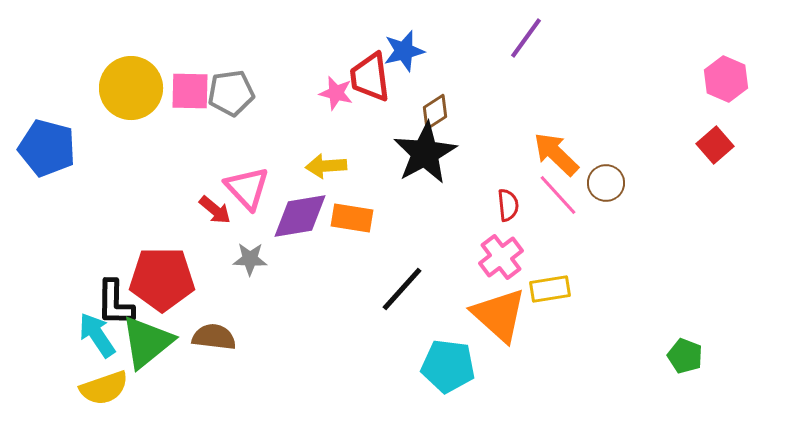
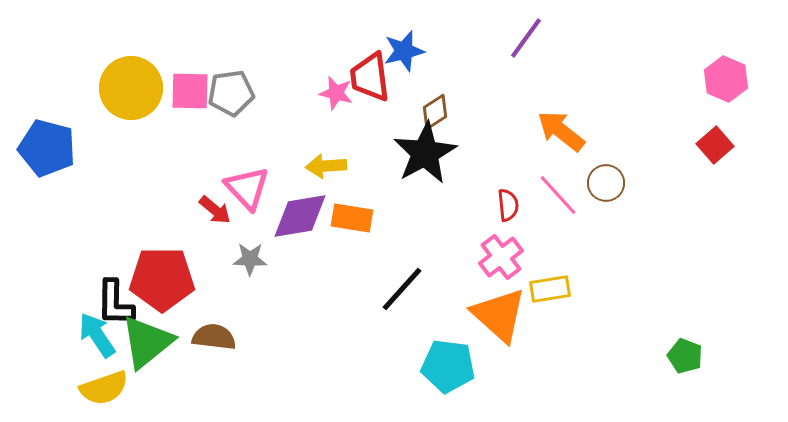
orange arrow: moved 5 px right, 23 px up; rotated 6 degrees counterclockwise
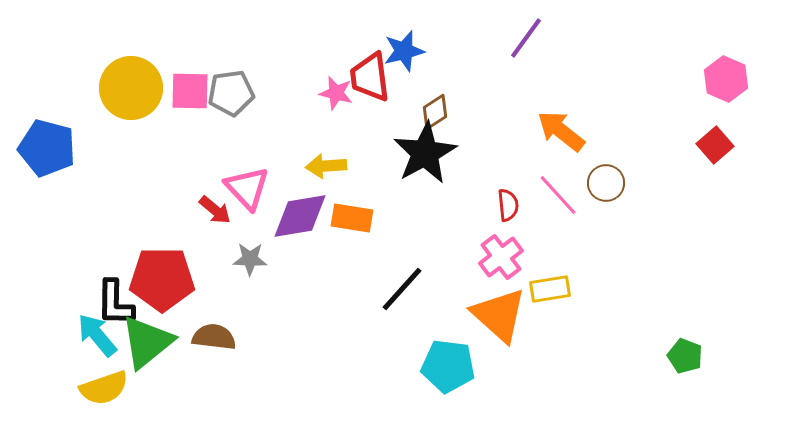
cyan arrow: rotated 6 degrees counterclockwise
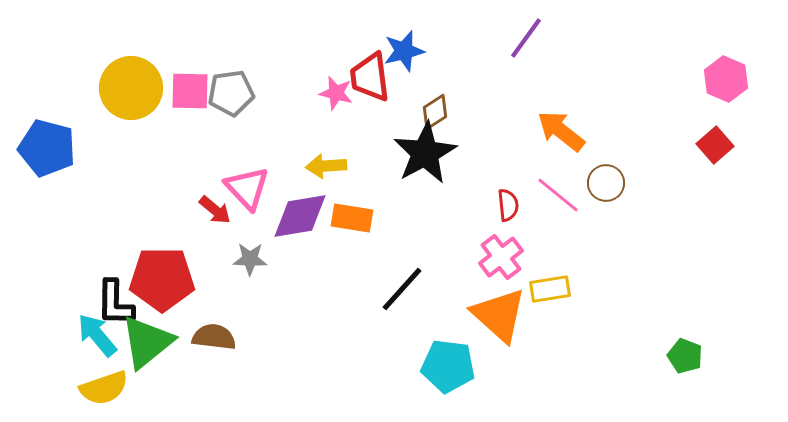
pink line: rotated 9 degrees counterclockwise
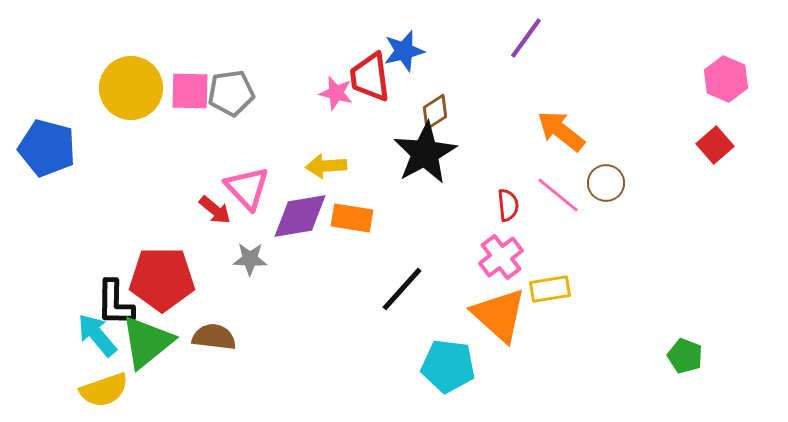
yellow semicircle: moved 2 px down
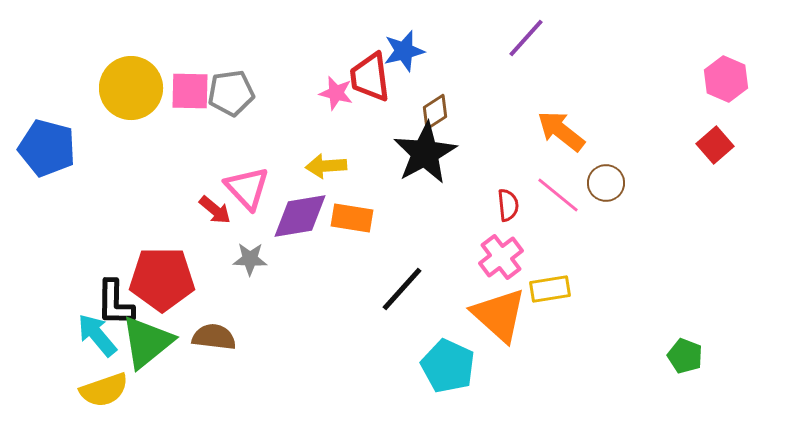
purple line: rotated 6 degrees clockwise
cyan pentagon: rotated 18 degrees clockwise
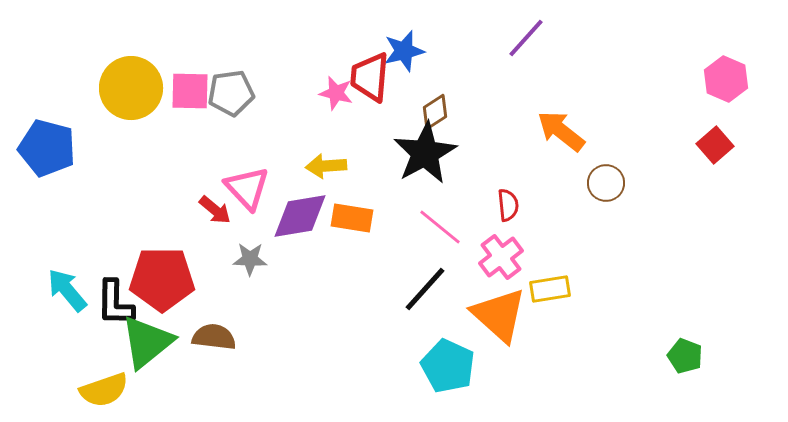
red trapezoid: rotated 12 degrees clockwise
pink line: moved 118 px left, 32 px down
black line: moved 23 px right
cyan arrow: moved 30 px left, 45 px up
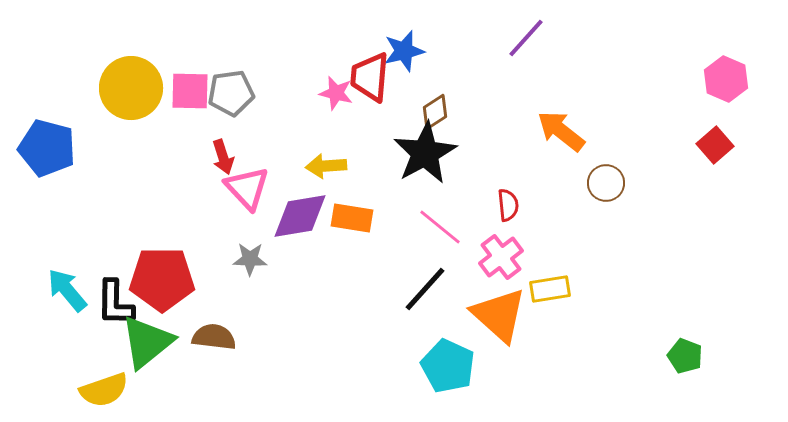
red arrow: moved 8 px right, 53 px up; rotated 32 degrees clockwise
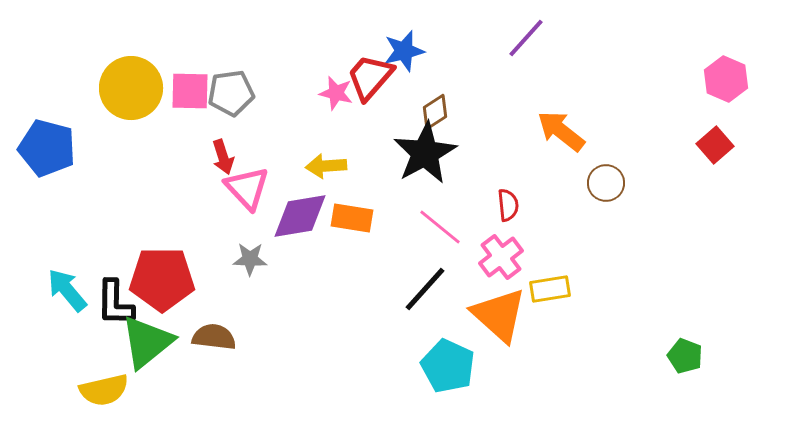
red trapezoid: rotated 36 degrees clockwise
yellow semicircle: rotated 6 degrees clockwise
